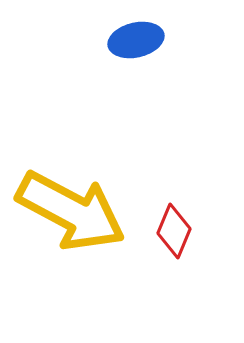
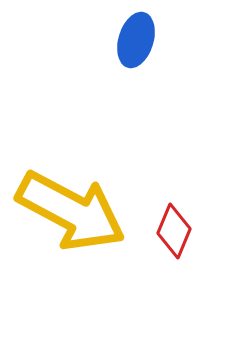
blue ellipse: rotated 60 degrees counterclockwise
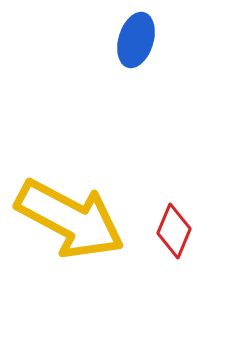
yellow arrow: moved 1 px left, 8 px down
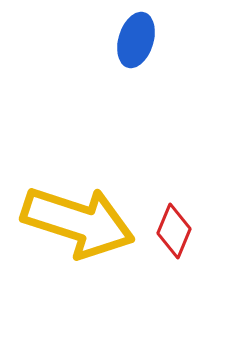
yellow arrow: moved 8 px right, 3 px down; rotated 10 degrees counterclockwise
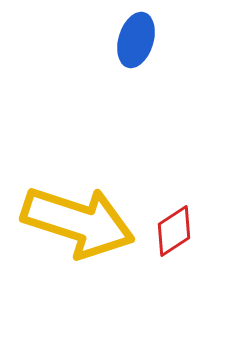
red diamond: rotated 34 degrees clockwise
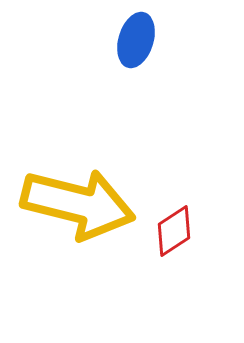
yellow arrow: moved 18 px up; rotated 4 degrees counterclockwise
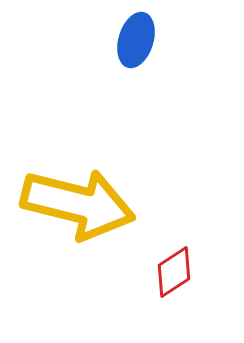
red diamond: moved 41 px down
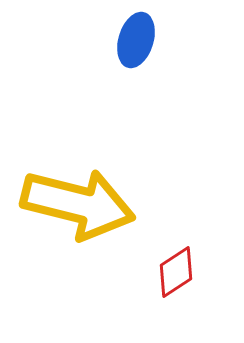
red diamond: moved 2 px right
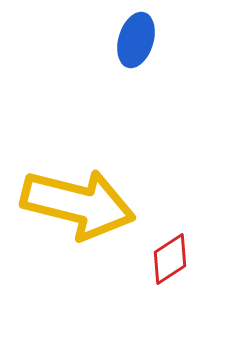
red diamond: moved 6 px left, 13 px up
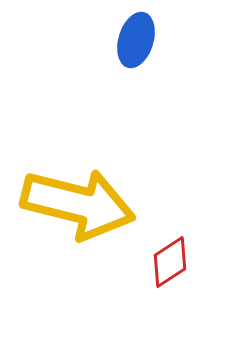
red diamond: moved 3 px down
